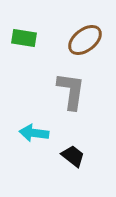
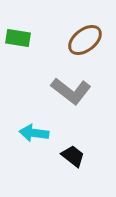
green rectangle: moved 6 px left
gray L-shape: rotated 120 degrees clockwise
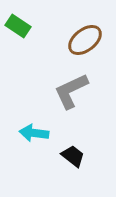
green rectangle: moved 12 px up; rotated 25 degrees clockwise
gray L-shape: rotated 117 degrees clockwise
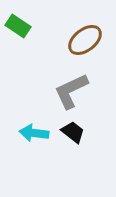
black trapezoid: moved 24 px up
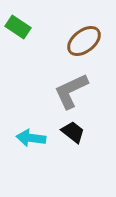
green rectangle: moved 1 px down
brown ellipse: moved 1 px left, 1 px down
cyan arrow: moved 3 px left, 5 px down
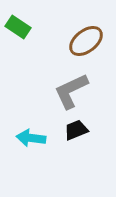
brown ellipse: moved 2 px right
black trapezoid: moved 3 px right, 2 px up; rotated 60 degrees counterclockwise
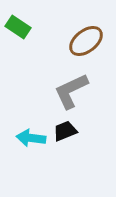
black trapezoid: moved 11 px left, 1 px down
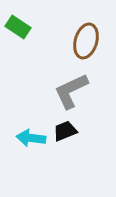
brown ellipse: rotated 36 degrees counterclockwise
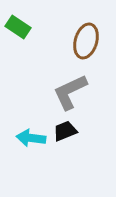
gray L-shape: moved 1 px left, 1 px down
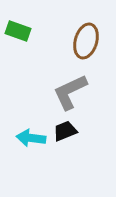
green rectangle: moved 4 px down; rotated 15 degrees counterclockwise
